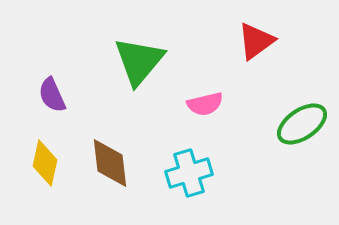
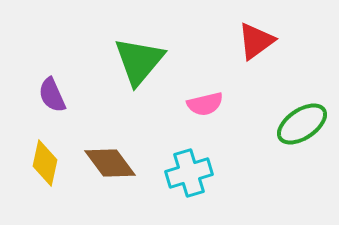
brown diamond: rotated 30 degrees counterclockwise
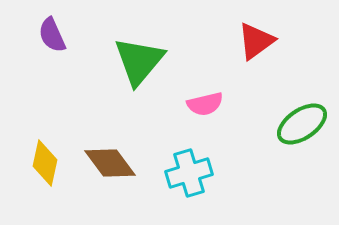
purple semicircle: moved 60 px up
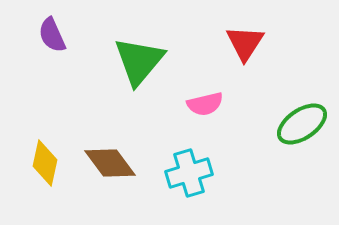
red triangle: moved 11 px left, 2 px down; rotated 21 degrees counterclockwise
